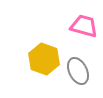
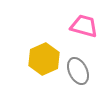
yellow hexagon: rotated 16 degrees clockwise
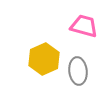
gray ellipse: rotated 20 degrees clockwise
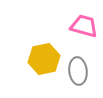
yellow hexagon: rotated 12 degrees clockwise
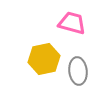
pink trapezoid: moved 12 px left, 3 px up
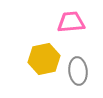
pink trapezoid: moved 1 px left, 1 px up; rotated 20 degrees counterclockwise
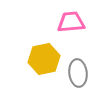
gray ellipse: moved 2 px down
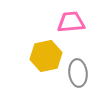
yellow hexagon: moved 2 px right, 3 px up
